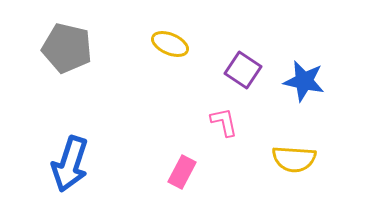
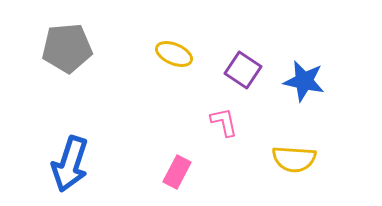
yellow ellipse: moved 4 px right, 10 px down
gray pentagon: rotated 18 degrees counterclockwise
pink rectangle: moved 5 px left
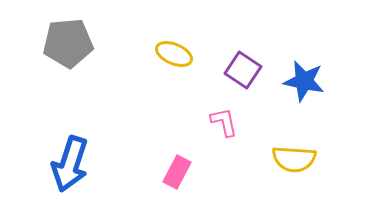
gray pentagon: moved 1 px right, 5 px up
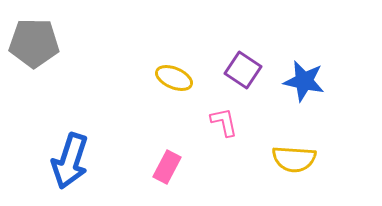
gray pentagon: moved 34 px left; rotated 6 degrees clockwise
yellow ellipse: moved 24 px down
blue arrow: moved 3 px up
pink rectangle: moved 10 px left, 5 px up
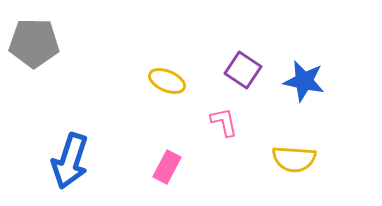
yellow ellipse: moved 7 px left, 3 px down
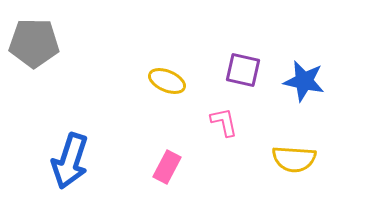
purple square: rotated 21 degrees counterclockwise
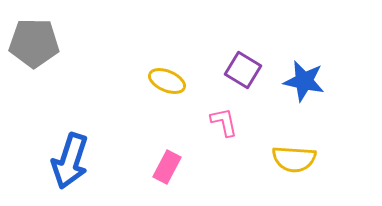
purple square: rotated 18 degrees clockwise
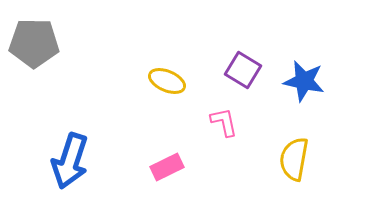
yellow semicircle: rotated 96 degrees clockwise
pink rectangle: rotated 36 degrees clockwise
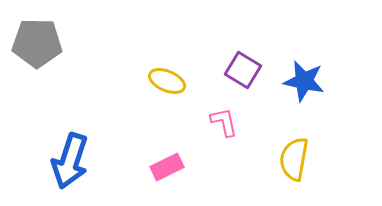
gray pentagon: moved 3 px right
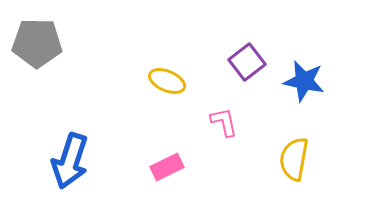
purple square: moved 4 px right, 8 px up; rotated 21 degrees clockwise
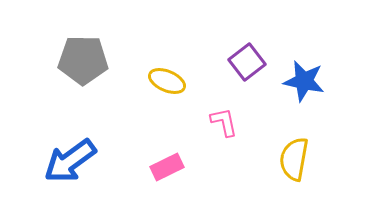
gray pentagon: moved 46 px right, 17 px down
blue arrow: rotated 36 degrees clockwise
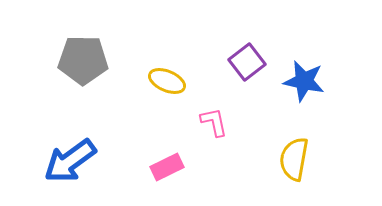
pink L-shape: moved 10 px left
